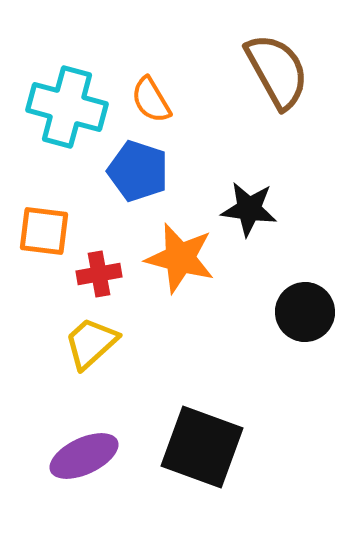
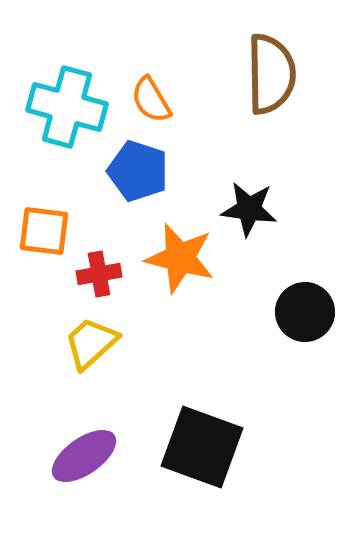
brown semicircle: moved 6 px left, 3 px down; rotated 28 degrees clockwise
purple ellipse: rotated 10 degrees counterclockwise
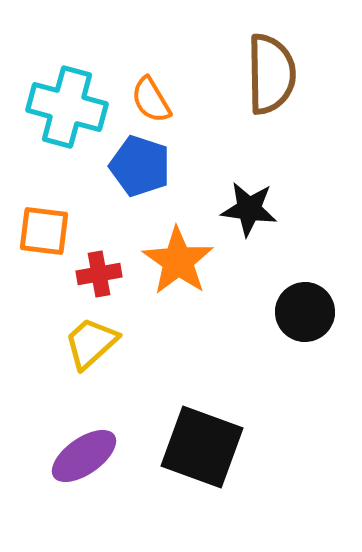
blue pentagon: moved 2 px right, 5 px up
orange star: moved 2 px left, 3 px down; rotated 20 degrees clockwise
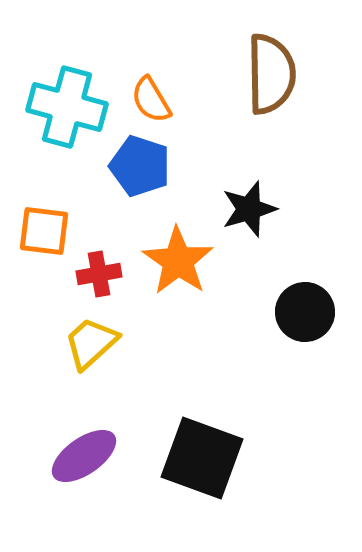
black star: rotated 24 degrees counterclockwise
black square: moved 11 px down
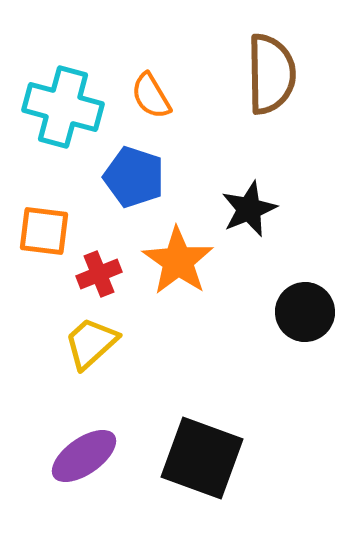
orange semicircle: moved 4 px up
cyan cross: moved 4 px left
blue pentagon: moved 6 px left, 11 px down
black star: rotated 6 degrees counterclockwise
red cross: rotated 12 degrees counterclockwise
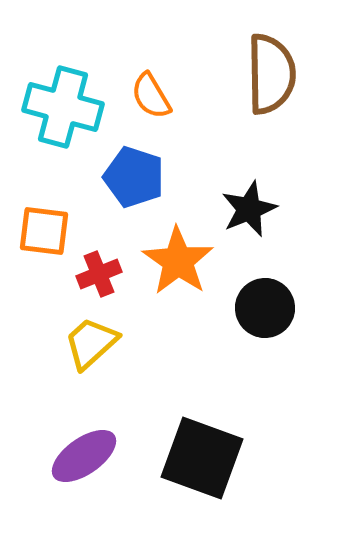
black circle: moved 40 px left, 4 px up
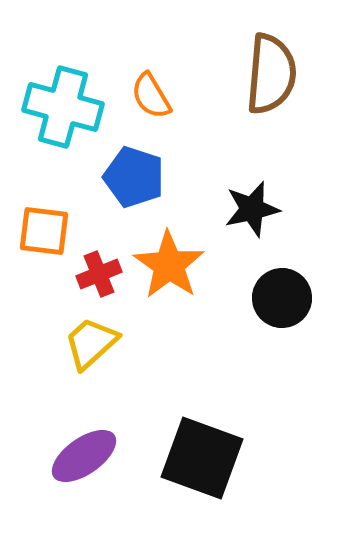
brown semicircle: rotated 6 degrees clockwise
black star: moved 3 px right; rotated 10 degrees clockwise
orange star: moved 9 px left, 4 px down
black circle: moved 17 px right, 10 px up
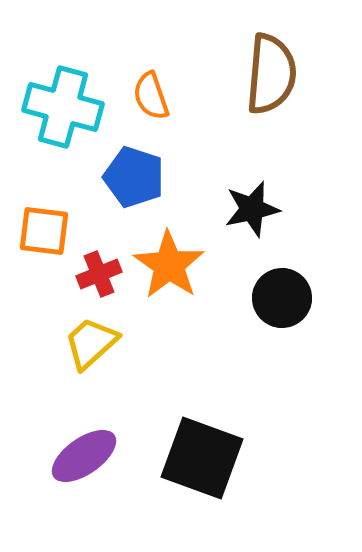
orange semicircle: rotated 12 degrees clockwise
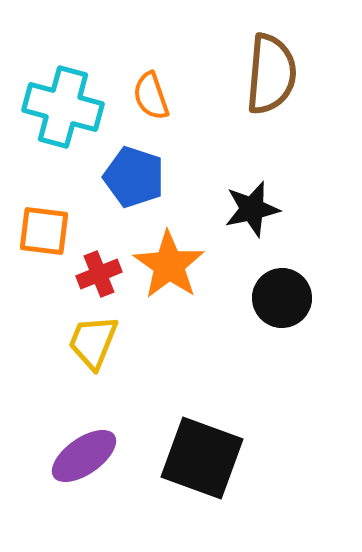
yellow trapezoid: moved 2 px right, 1 px up; rotated 26 degrees counterclockwise
